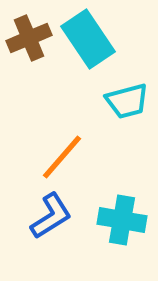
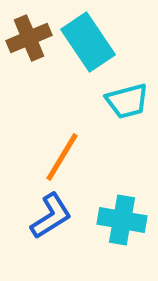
cyan rectangle: moved 3 px down
orange line: rotated 10 degrees counterclockwise
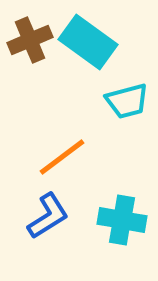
brown cross: moved 1 px right, 2 px down
cyan rectangle: rotated 20 degrees counterclockwise
orange line: rotated 22 degrees clockwise
blue L-shape: moved 3 px left
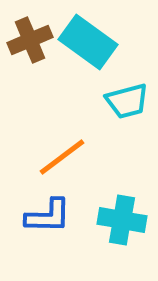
blue L-shape: rotated 33 degrees clockwise
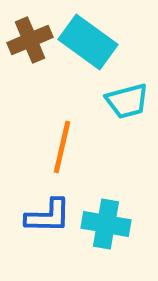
orange line: moved 10 px up; rotated 40 degrees counterclockwise
cyan cross: moved 16 px left, 4 px down
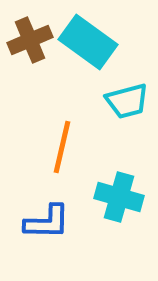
blue L-shape: moved 1 px left, 6 px down
cyan cross: moved 13 px right, 27 px up; rotated 6 degrees clockwise
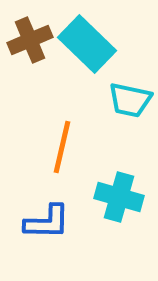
cyan rectangle: moved 1 px left, 2 px down; rotated 8 degrees clockwise
cyan trapezoid: moved 3 px right, 1 px up; rotated 27 degrees clockwise
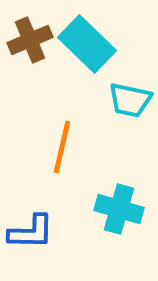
cyan cross: moved 12 px down
blue L-shape: moved 16 px left, 10 px down
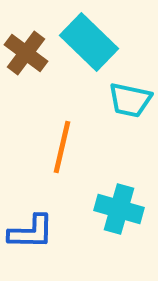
brown cross: moved 4 px left, 13 px down; rotated 30 degrees counterclockwise
cyan rectangle: moved 2 px right, 2 px up
